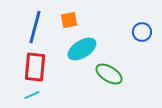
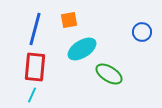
blue line: moved 2 px down
cyan line: rotated 42 degrees counterclockwise
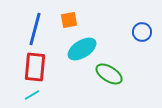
cyan line: rotated 35 degrees clockwise
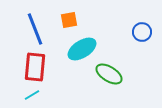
blue line: rotated 36 degrees counterclockwise
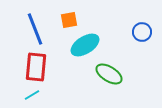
cyan ellipse: moved 3 px right, 4 px up
red rectangle: moved 1 px right
